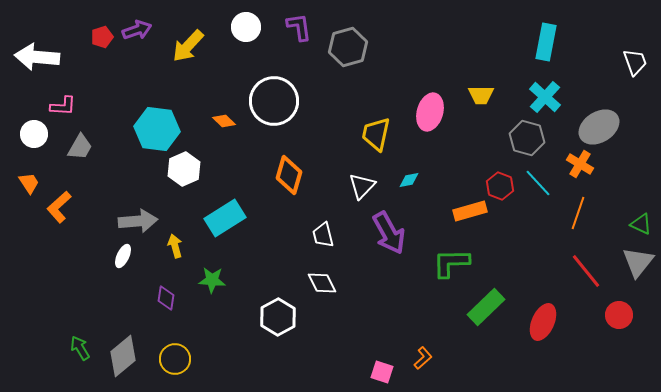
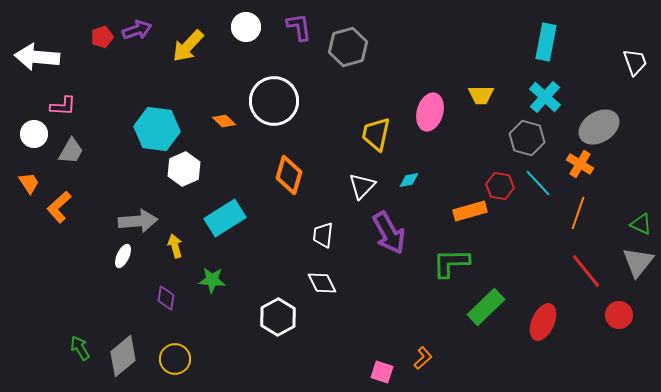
gray trapezoid at (80, 147): moved 9 px left, 4 px down
red hexagon at (500, 186): rotated 12 degrees counterclockwise
white trapezoid at (323, 235): rotated 20 degrees clockwise
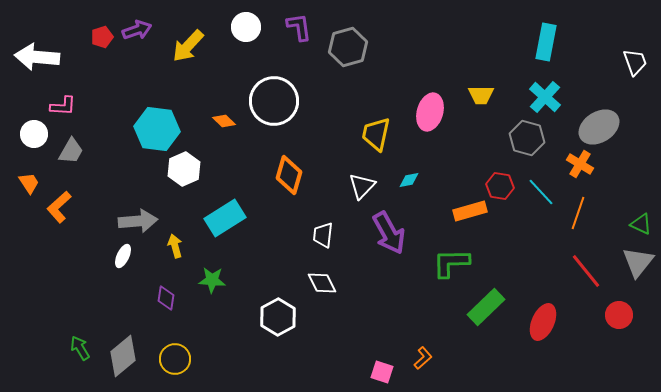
cyan line at (538, 183): moved 3 px right, 9 px down
